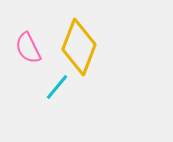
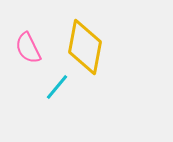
yellow diamond: moved 6 px right; rotated 10 degrees counterclockwise
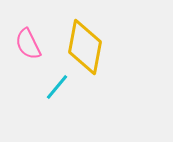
pink semicircle: moved 4 px up
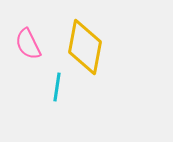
cyan line: rotated 32 degrees counterclockwise
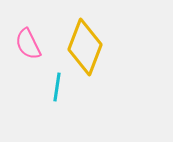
yellow diamond: rotated 10 degrees clockwise
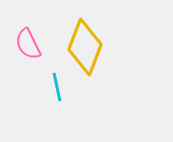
cyan line: rotated 20 degrees counterclockwise
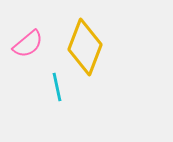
pink semicircle: rotated 104 degrees counterclockwise
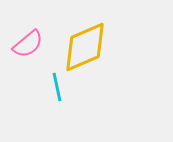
yellow diamond: rotated 46 degrees clockwise
